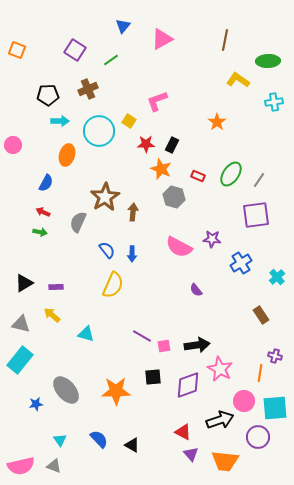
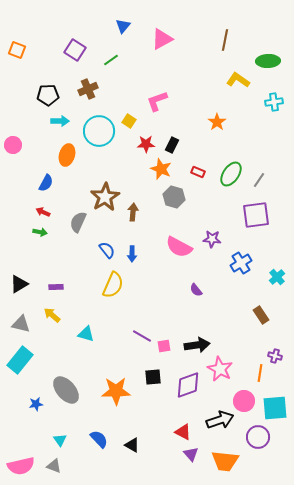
red rectangle at (198, 176): moved 4 px up
black triangle at (24, 283): moved 5 px left, 1 px down
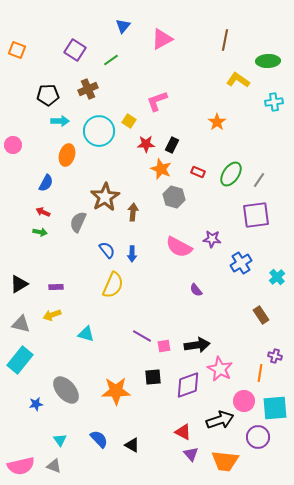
yellow arrow at (52, 315): rotated 60 degrees counterclockwise
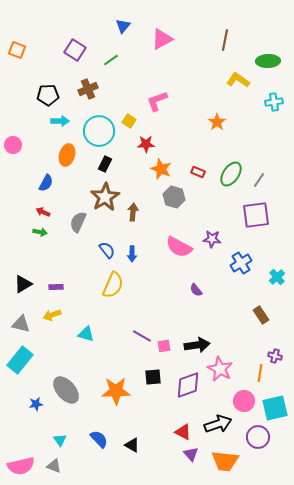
black rectangle at (172, 145): moved 67 px left, 19 px down
black triangle at (19, 284): moved 4 px right
cyan square at (275, 408): rotated 8 degrees counterclockwise
black arrow at (220, 420): moved 2 px left, 4 px down
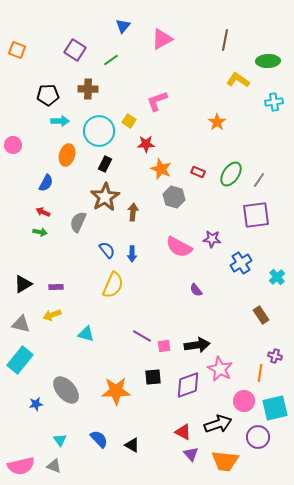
brown cross at (88, 89): rotated 24 degrees clockwise
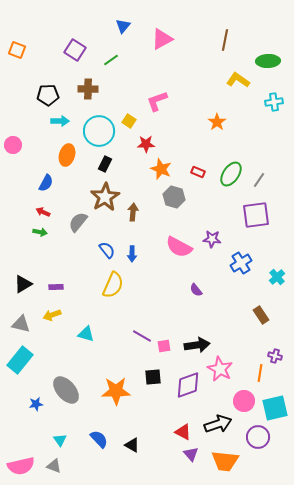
gray semicircle at (78, 222): rotated 15 degrees clockwise
